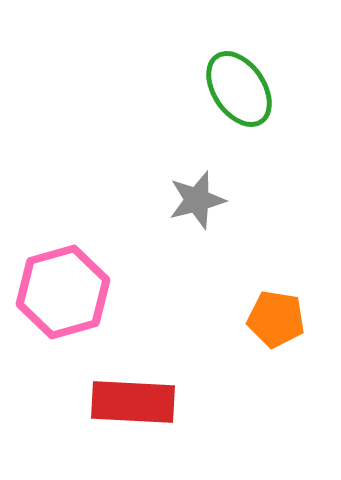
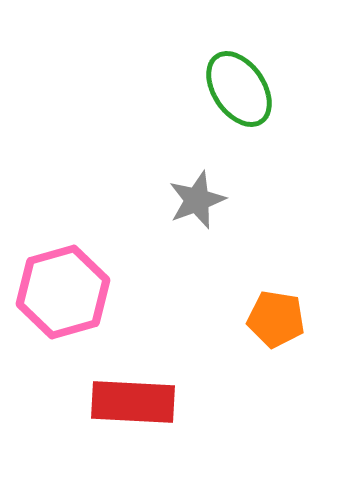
gray star: rotated 6 degrees counterclockwise
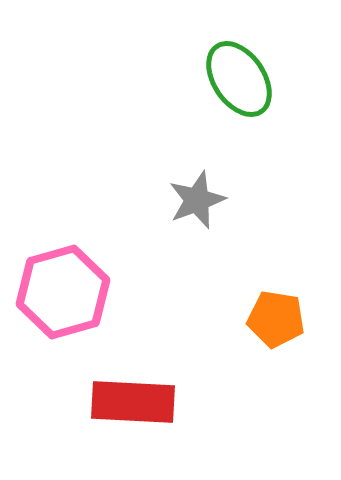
green ellipse: moved 10 px up
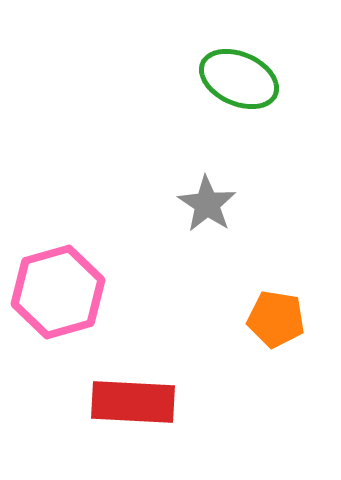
green ellipse: rotated 32 degrees counterclockwise
gray star: moved 10 px right, 4 px down; rotated 18 degrees counterclockwise
pink hexagon: moved 5 px left
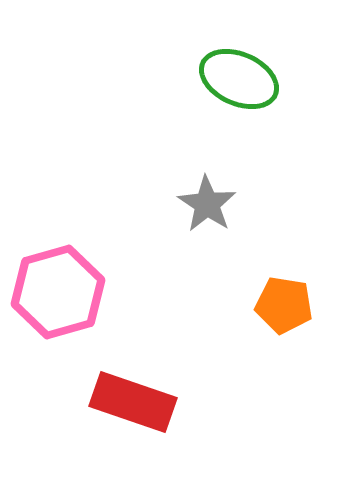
orange pentagon: moved 8 px right, 14 px up
red rectangle: rotated 16 degrees clockwise
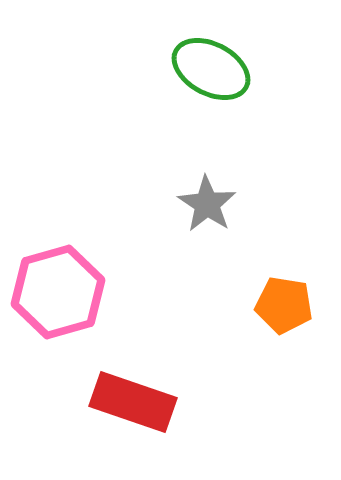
green ellipse: moved 28 px left, 10 px up; rotated 4 degrees clockwise
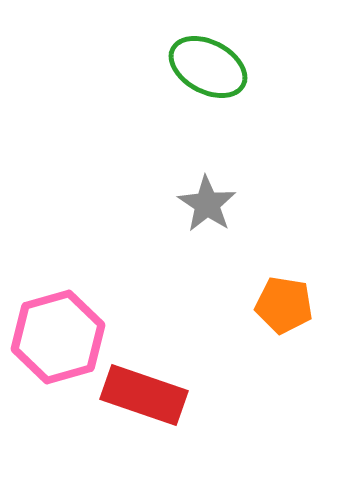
green ellipse: moved 3 px left, 2 px up
pink hexagon: moved 45 px down
red rectangle: moved 11 px right, 7 px up
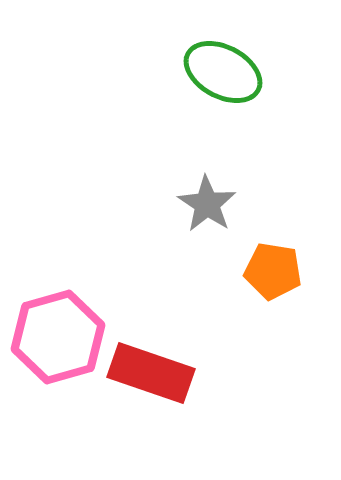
green ellipse: moved 15 px right, 5 px down
orange pentagon: moved 11 px left, 34 px up
red rectangle: moved 7 px right, 22 px up
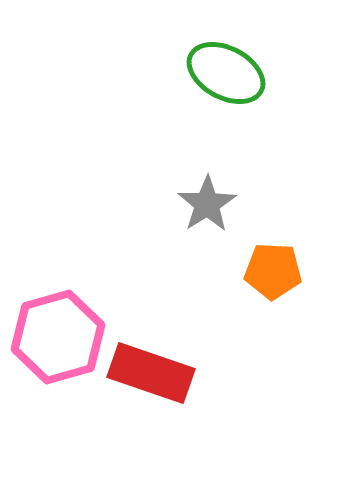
green ellipse: moved 3 px right, 1 px down
gray star: rotated 6 degrees clockwise
orange pentagon: rotated 6 degrees counterclockwise
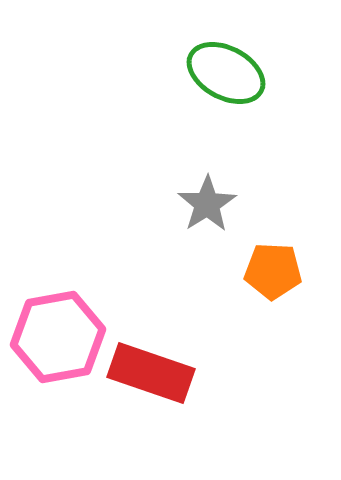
pink hexagon: rotated 6 degrees clockwise
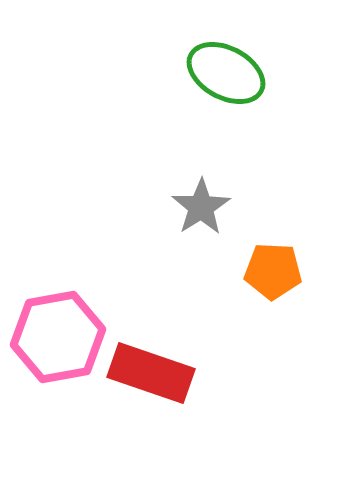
gray star: moved 6 px left, 3 px down
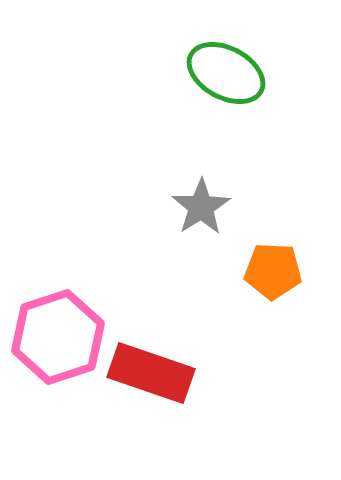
pink hexagon: rotated 8 degrees counterclockwise
